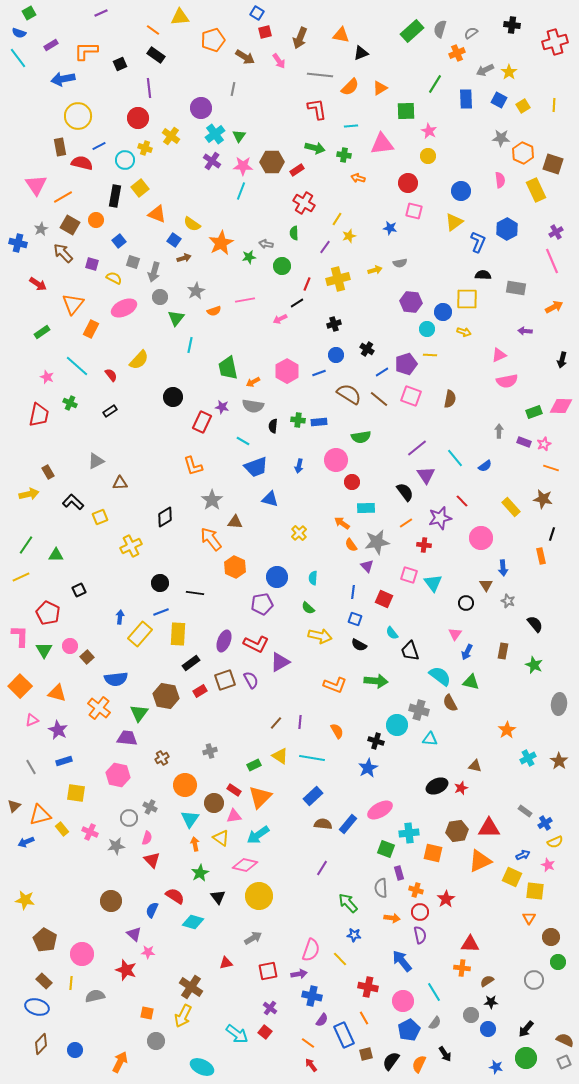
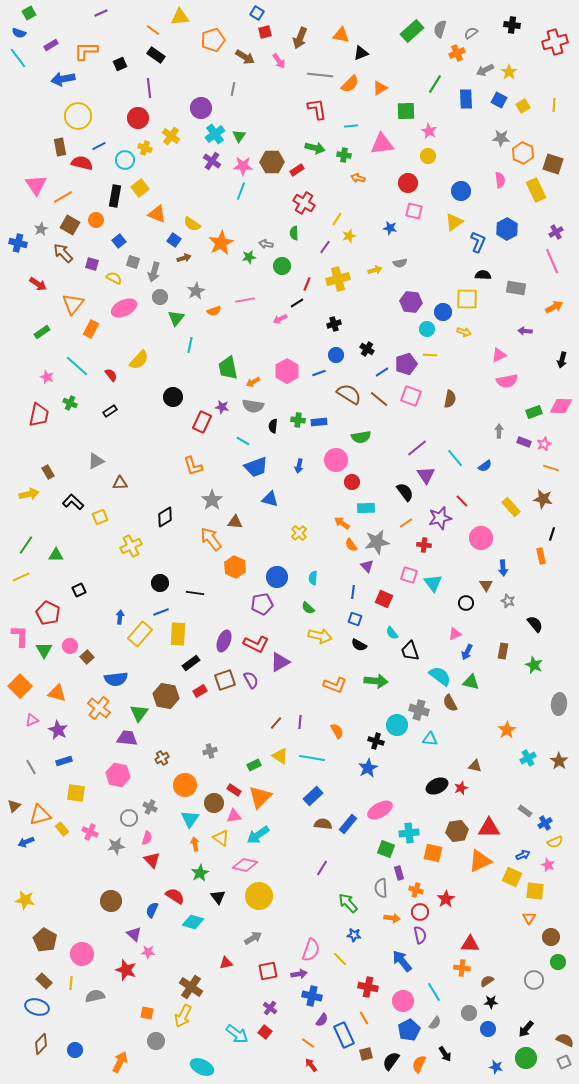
orange semicircle at (350, 87): moved 3 px up
pink triangle at (455, 634): rotated 32 degrees clockwise
gray circle at (471, 1015): moved 2 px left, 2 px up
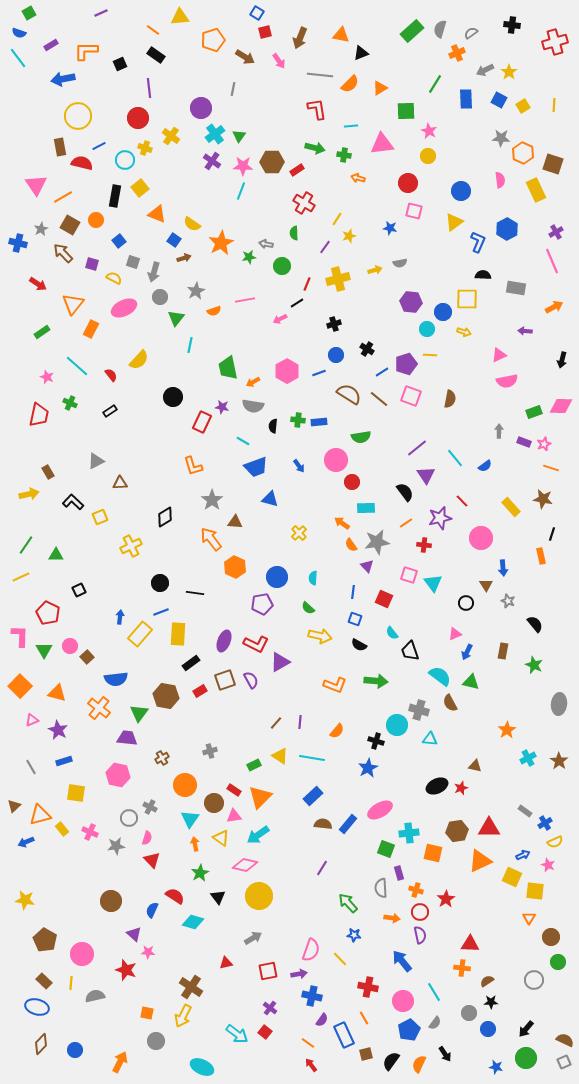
blue arrow at (299, 466): rotated 48 degrees counterclockwise
orange semicircle at (337, 731): rotated 70 degrees clockwise
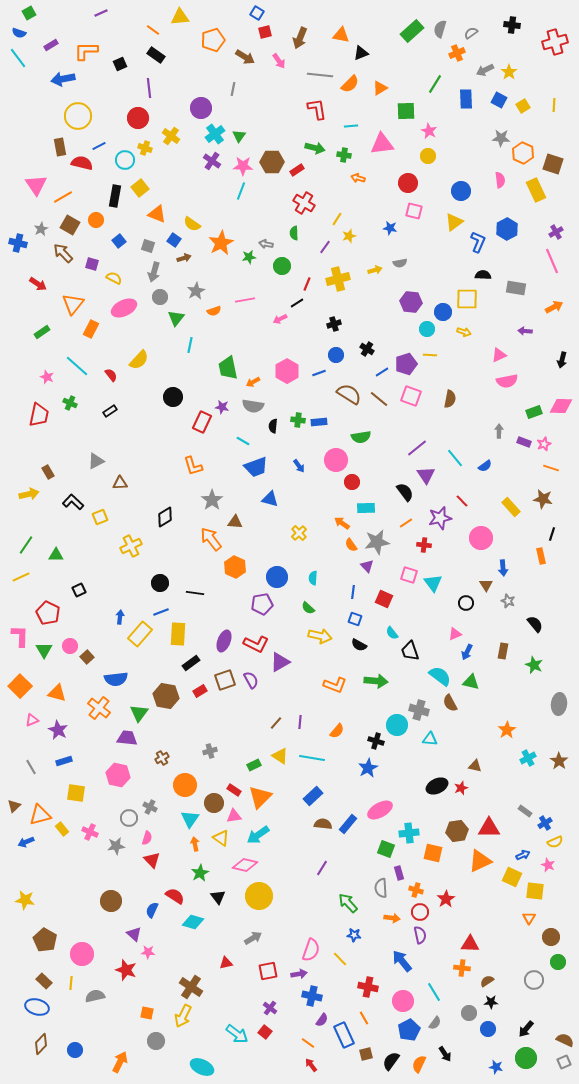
gray square at (133, 262): moved 15 px right, 16 px up
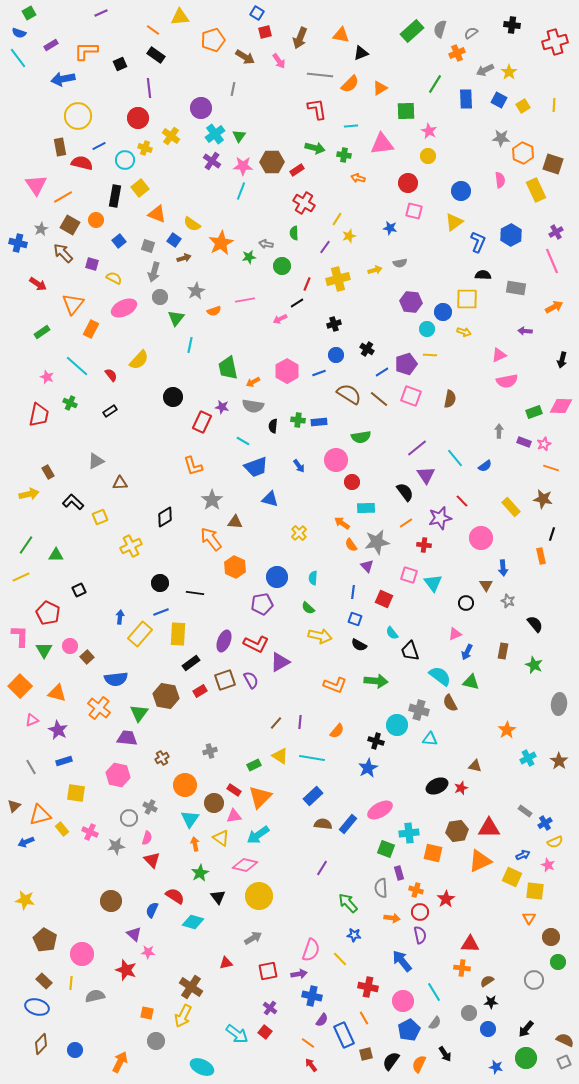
blue hexagon at (507, 229): moved 4 px right, 6 px down
